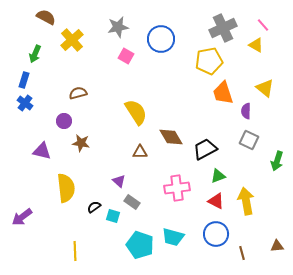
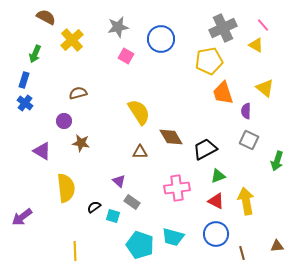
yellow semicircle at (136, 112): moved 3 px right
purple triangle at (42, 151): rotated 18 degrees clockwise
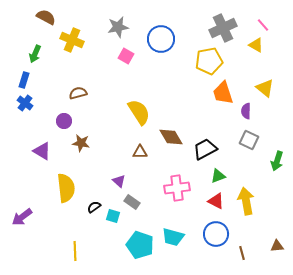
yellow cross at (72, 40): rotated 25 degrees counterclockwise
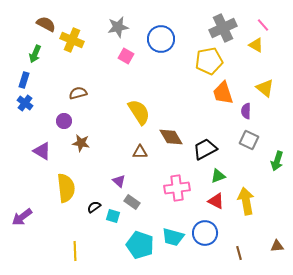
brown semicircle at (46, 17): moved 7 px down
blue circle at (216, 234): moved 11 px left, 1 px up
brown line at (242, 253): moved 3 px left
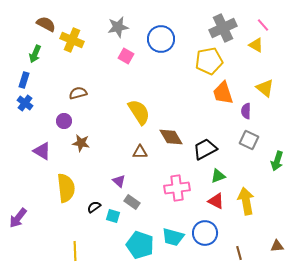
purple arrow at (22, 217): moved 4 px left, 1 px down; rotated 15 degrees counterclockwise
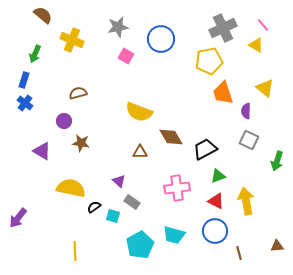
brown semicircle at (46, 24): moved 3 px left, 9 px up; rotated 12 degrees clockwise
yellow semicircle at (139, 112): rotated 144 degrees clockwise
yellow semicircle at (66, 188): moved 5 px right; rotated 72 degrees counterclockwise
blue circle at (205, 233): moved 10 px right, 2 px up
cyan trapezoid at (173, 237): moved 1 px right, 2 px up
cyan pentagon at (140, 245): rotated 24 degrees clockwise
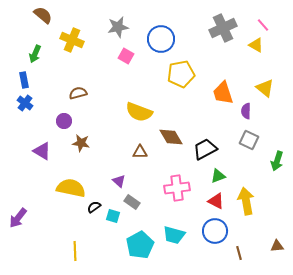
yellow pentagon at (209, 61): moved 28 px left, 13 px down
blue rectangle at (24, 80): rotated 28 degrees counterclockwise
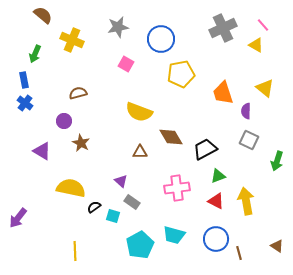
pink square at (126, 56): moved 8 px down
brown star at (81, 143): rotated 18 degrees clockwise
purple triangle at (119, 181): moved 2 px right
blue circle at (215, 231): moved 1 px right, 8 px down
brown triangle at (277, 246): rotated 40 degrees clockwise
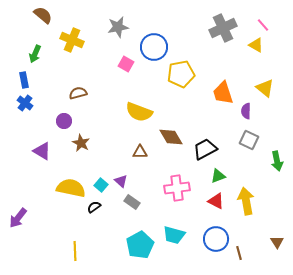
blue circle at (161, 39): moved 7 px left, 8 px down
green arrow at (277, 161): rotated 30 degrees counterclockwise
cyan square at (113, 216): moved 12 px left, 31 px up; rotated 24 degrees clockwise
brown triangle at (277, 246): moved 4 px up; rotated 24 degrees clockwise
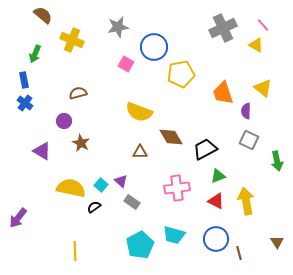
yellow triangle at (265, 88): moved 2 px left
